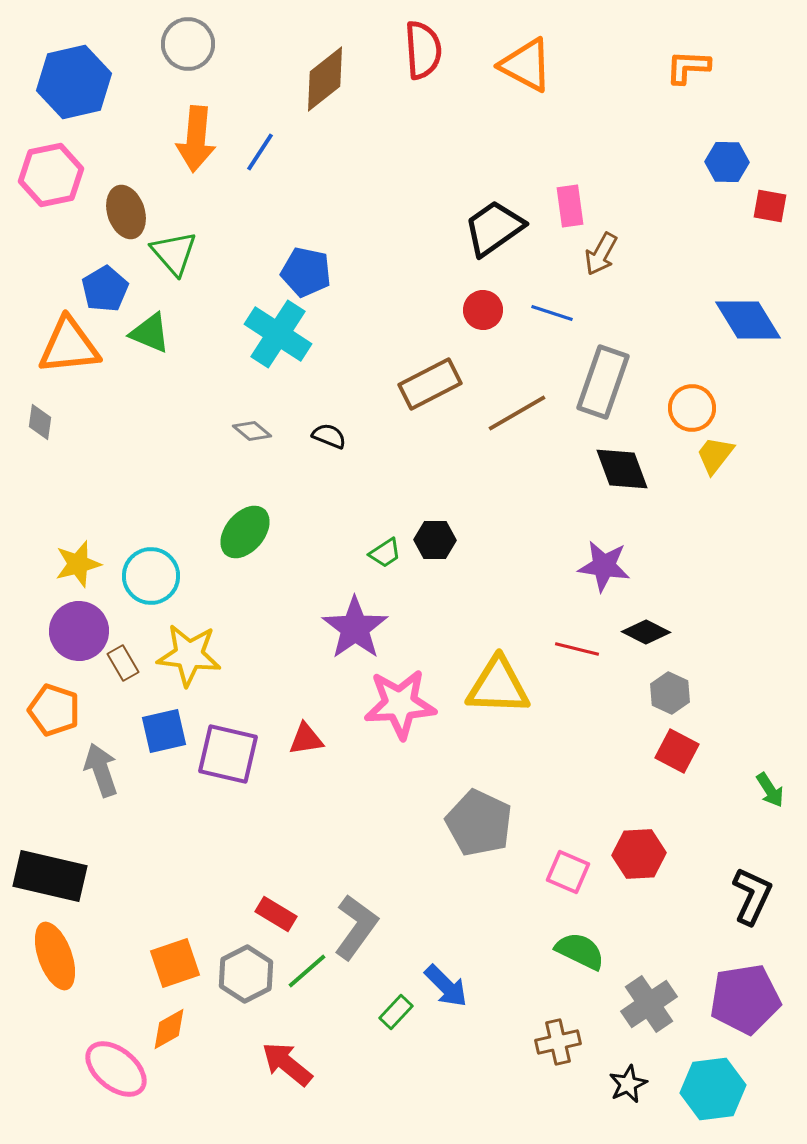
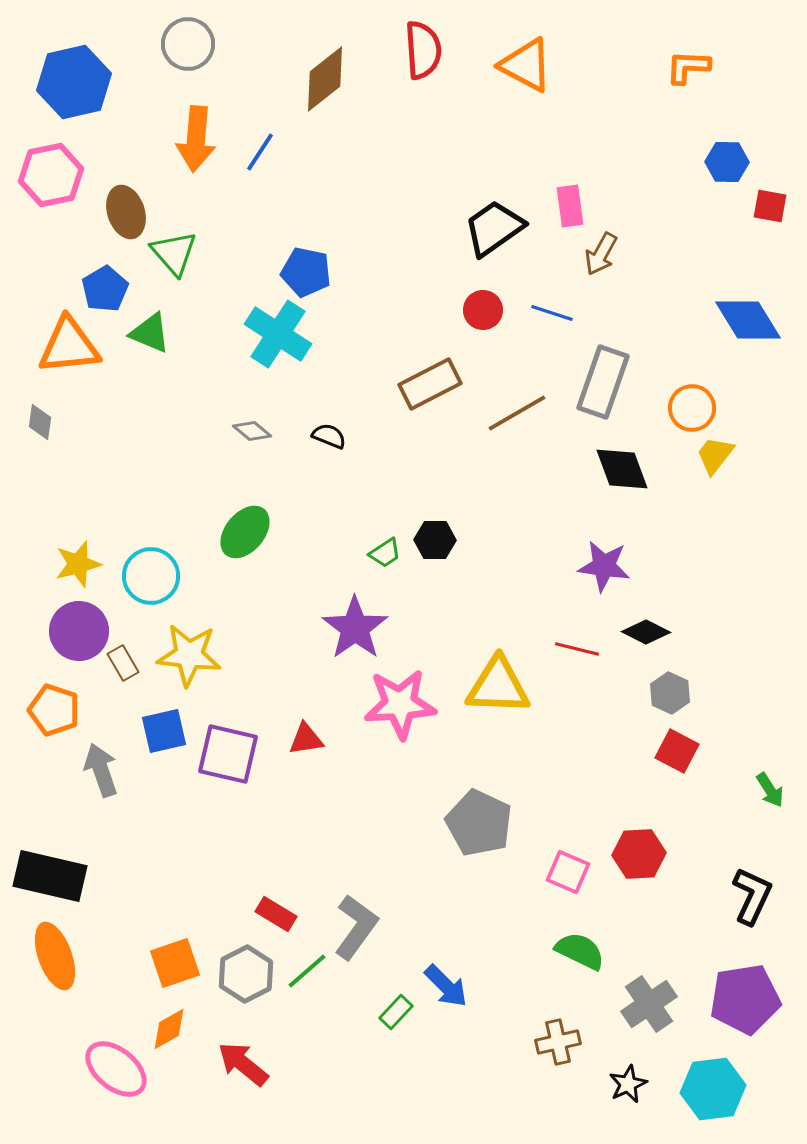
red arrow at (287, 1064): moved 44 px left
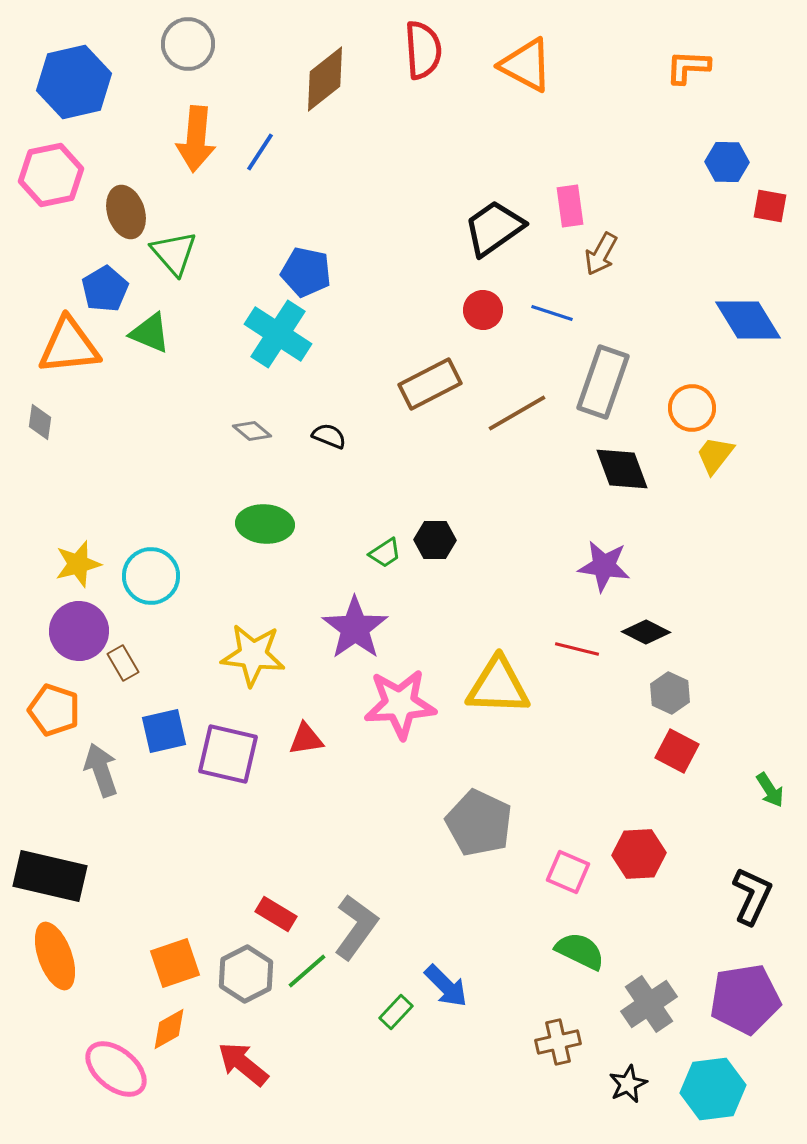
green ellipse at (245, 532): moved 20 px right, 8 px up; rotated 54 degrees clockwise
yellow star at (189, 655): moved 64 px right
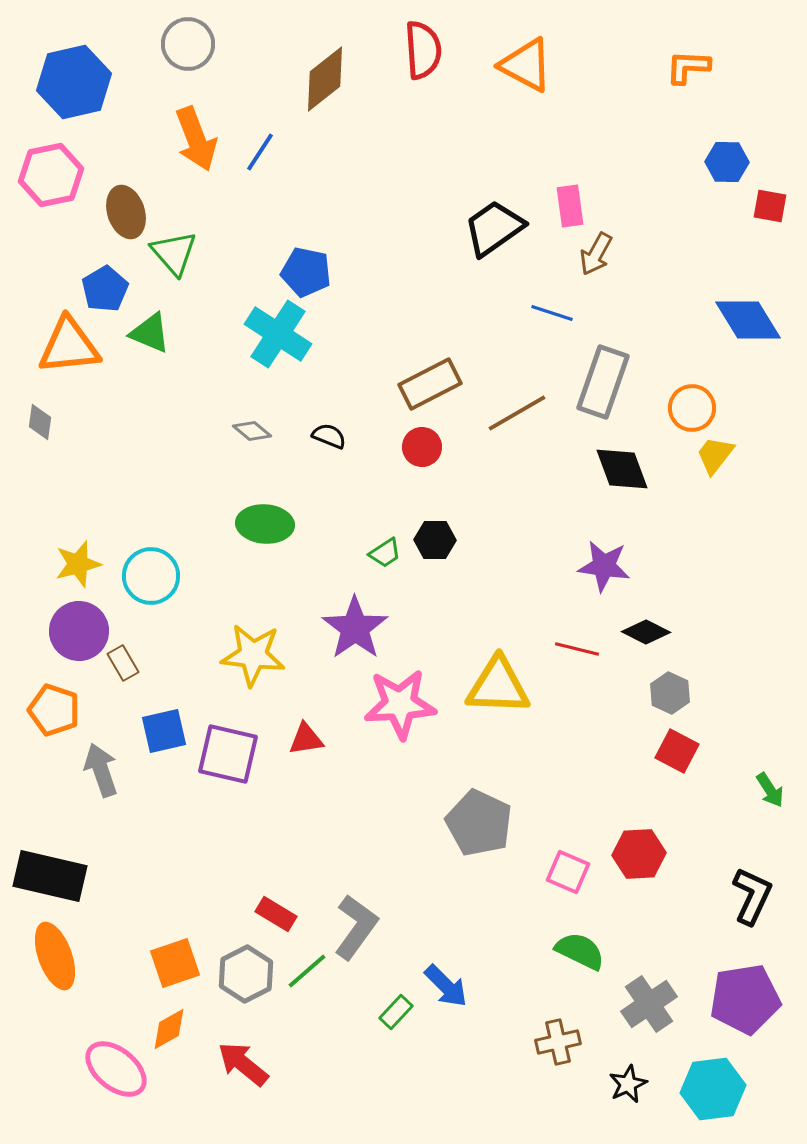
orange arrow at (196, 139): rotated 26 degrees counterclockwise
brown arrow at (601, 254): moved 5 px left
red circle at (483, 310): moved 61 px left, 137 px down
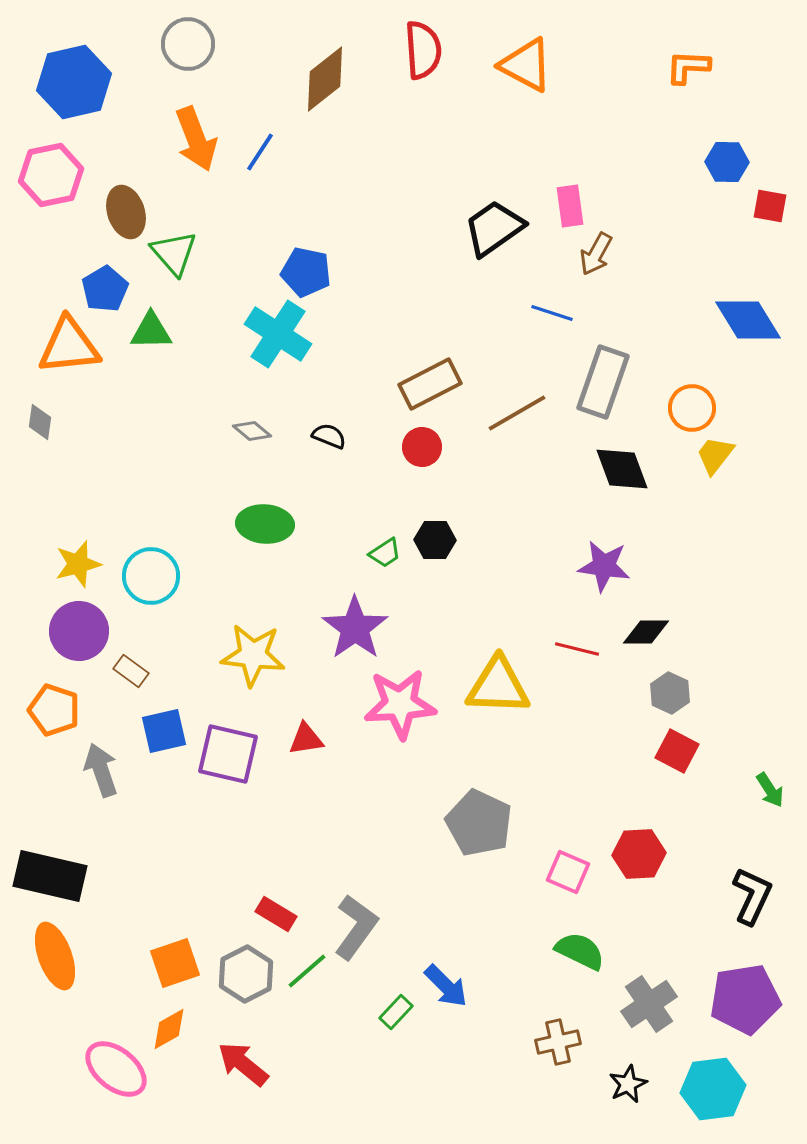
green triangle at (150, 333): moved 1 px right, 2 px up; rotated 24 degrees counterclockwise
black diamond at (646, 632): rotated 27 degrees counterclockwise
brown rectangle at (123, 663): moved 8 px right, 8 px down; rotated 24 degrees counterclockwise
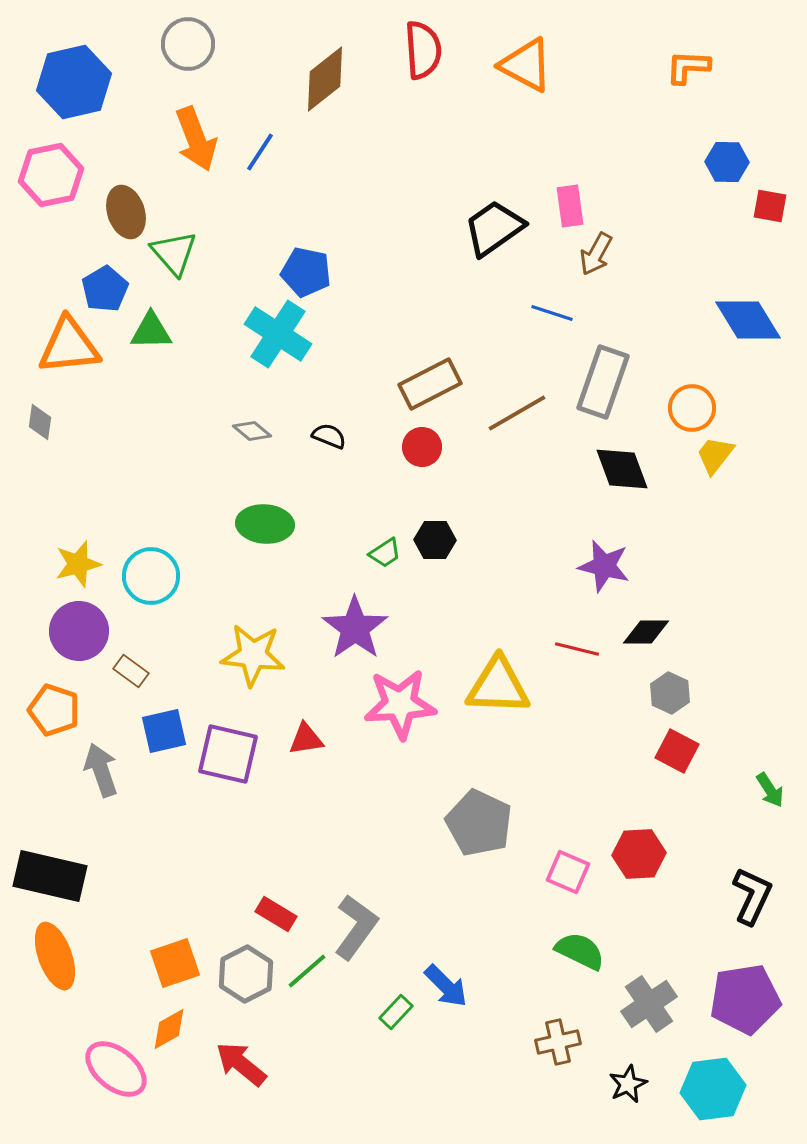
purple star at (604, 566): rotated 6 degrees clockwise
red arrow at (243, 1064): moved 2 px left
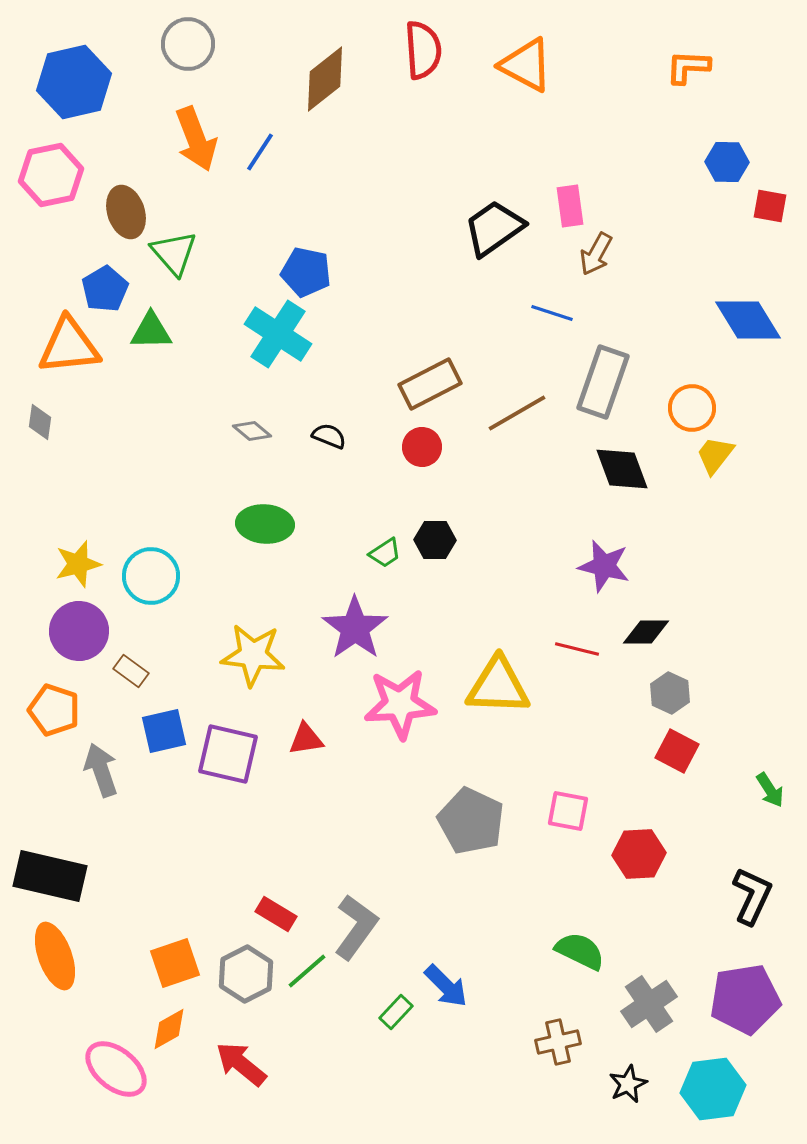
gray pentagon at (479, 823): moved 8 px left, 2 px up
pink square at (568, 872): moved 61 px up; rotated 12 degrees counterclockwise
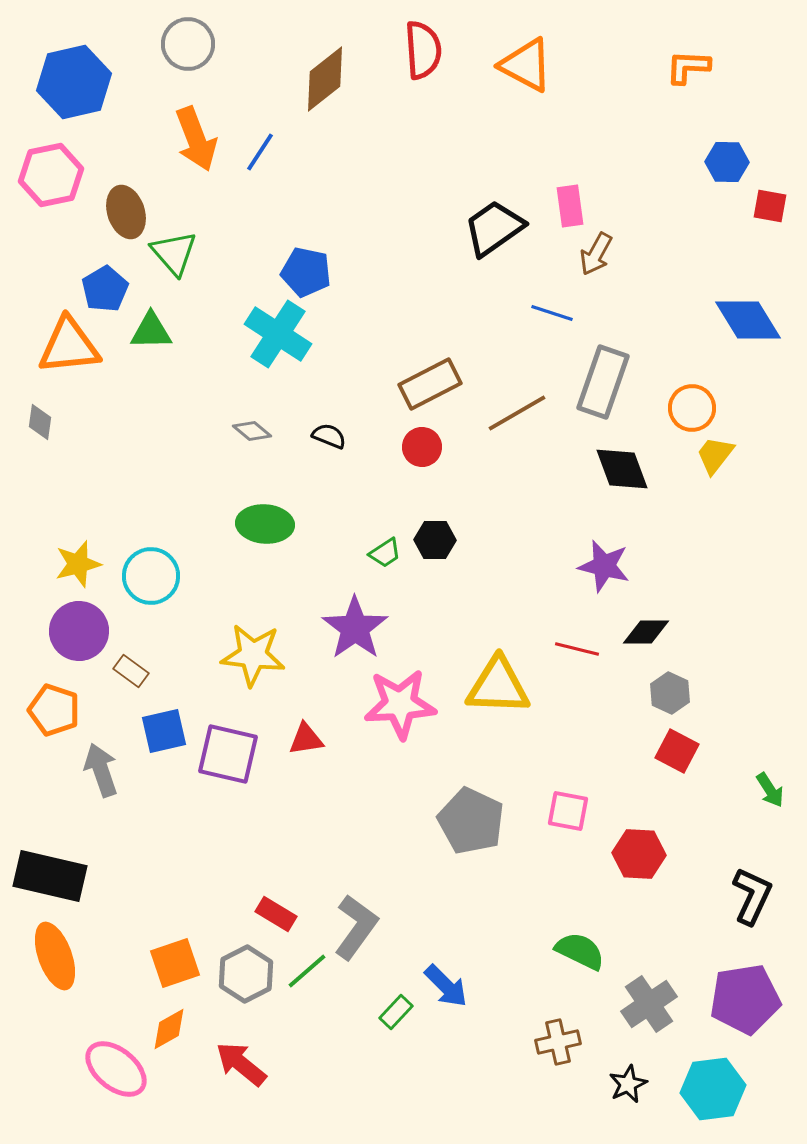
red hexagon at (639, 854): rotated 6 degrees clockwise
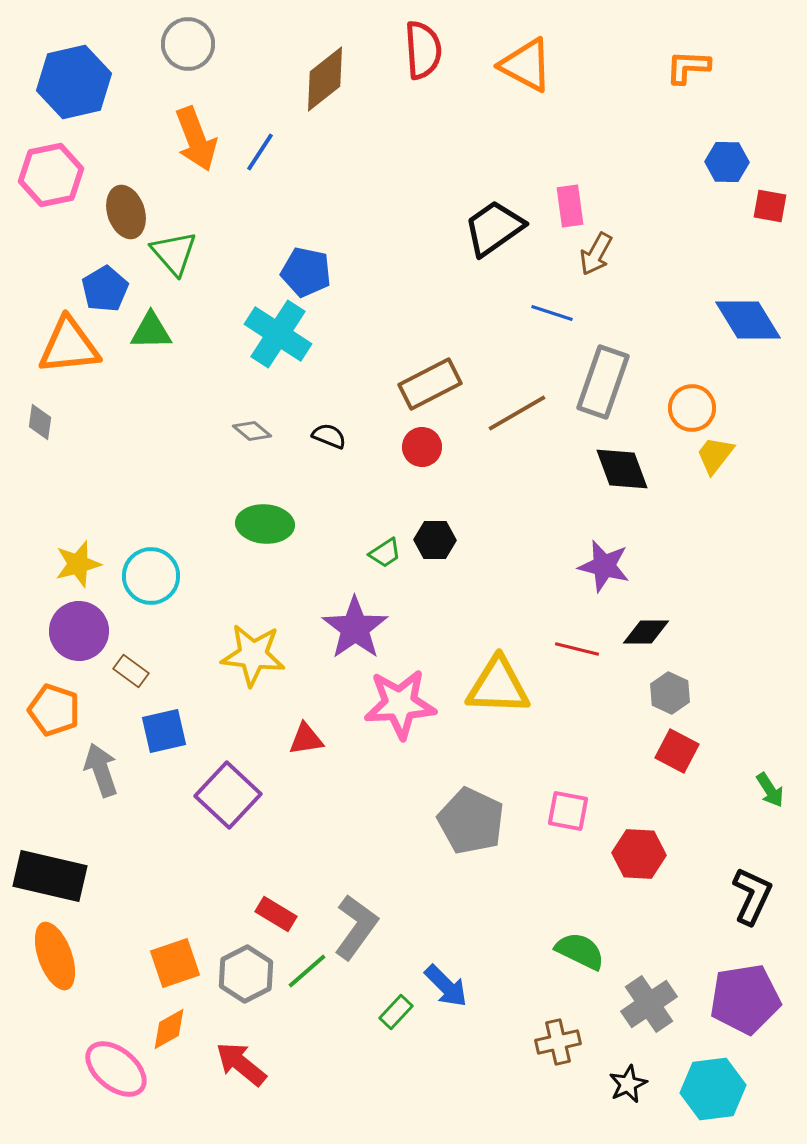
purple square at (228, 754): moved 41 px down; rotated 30 degrees clockwise
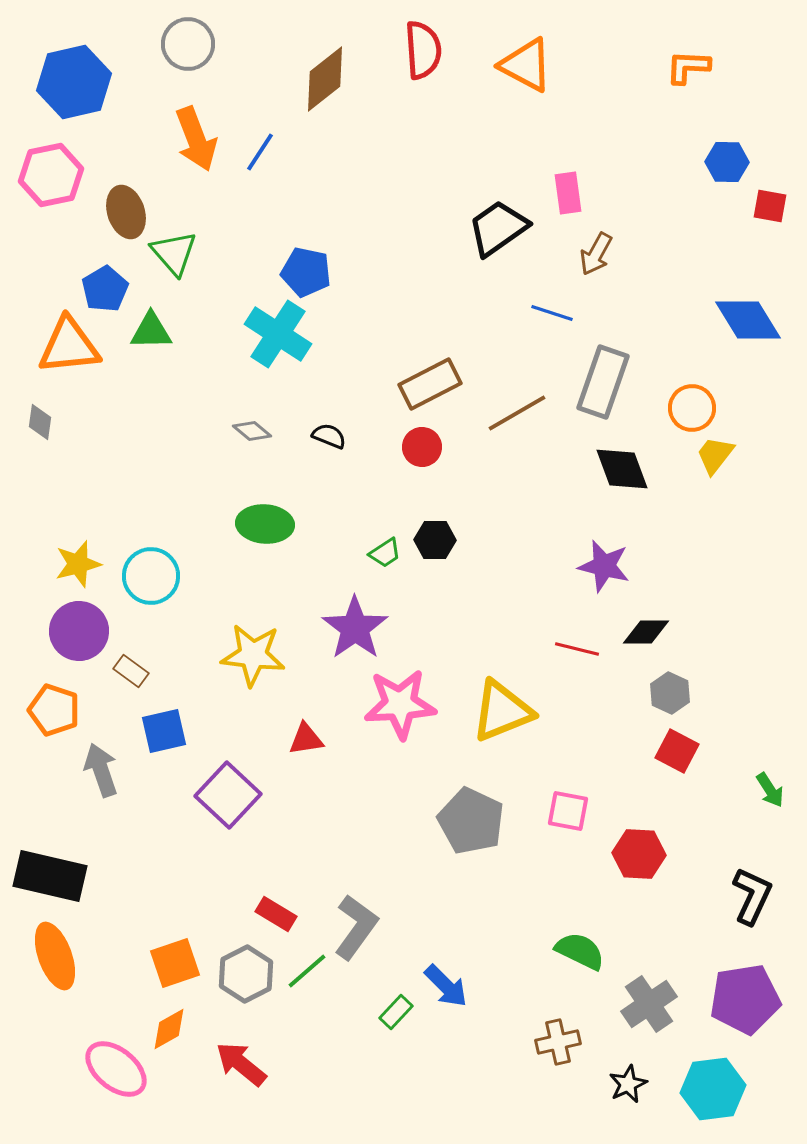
pink rectangle at (570, 206): moved 2 px left, 13 px up
black trapezoid at (494, 228): moved 4 px right
yellow triangle at (498, 686): moved 4 px right, 25 px down; rotated 24 degrees counterclockwise
